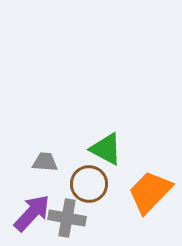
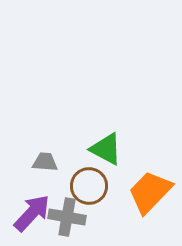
brown circle: moved 2 px down
gray cross: moved 1 px up
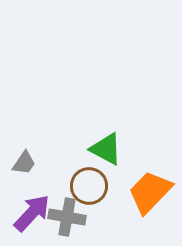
gray trapezoid: moved 21 px left, 1 px down; rotated 120 degrees clockwise
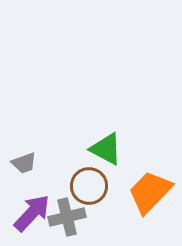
gray trapezoid: rotated 36 degrees clockwise
gray cross: rotated 24 degrees counterclockwise
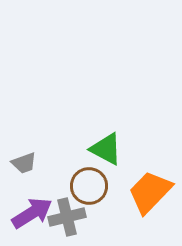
purple arrow: rotated 15 degrees clockwise
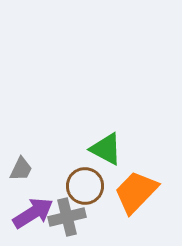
gray trapezoid: moved 3 px left, 6 px down; rotated 44 degrees counterclockwise
brown circle: moved 4 px left
orange trapezoid: moved 14 px left
purple arrow: moved 1 px right
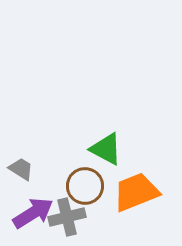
gray trapezoid: rotated 84 degrees counterclockwise
orange trapezoid: rotated 24 degrees clockwise
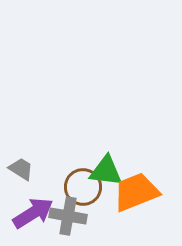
green triangle: moved 22 px down; rotated 21 degrees counterclockwise
brown circle: moved 2 px left, 1 px down
gray cross: moved 1 px right, 1 px up; rotated 24 degrees clockwise
